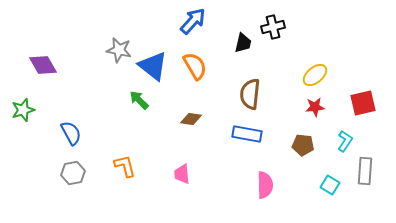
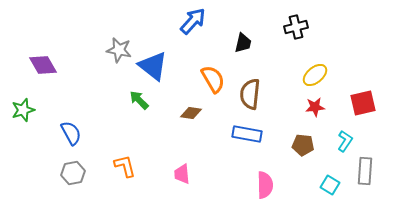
black cross: moved 23 px right
orange semicircle: moved 18 px right, 13 px down
brown diamond: moved 6 px up
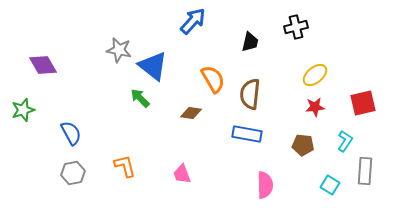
black trapezoid: moved 7 px right, 1 px up
green arrow: moved 1 px right, 2 px up
pink trapezoid: rotated 15 degrees counterclockwise
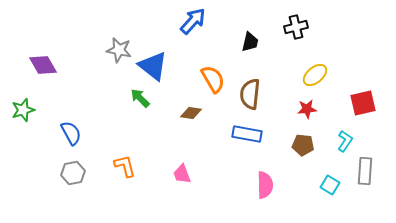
red star: moved 8 px left, 2 px down
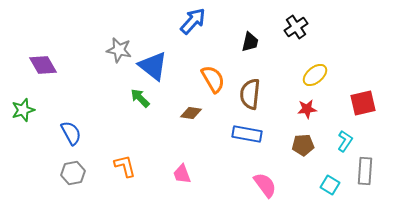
black cross: rotated 20 degrees counterclockwise
brown pentagon: rotated 10 degrees counterclockwise
pink semicircle: rotated 36 degrees counterclockwise
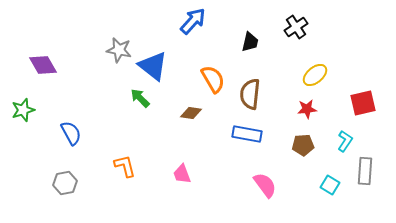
gray hexagon: moved 8 px left, 10 px down
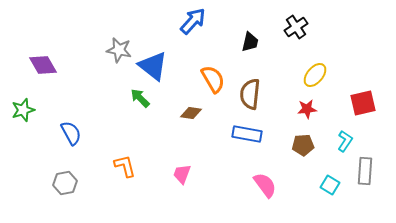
yellow ellipse: rotated 10 degrees counterclockwise
pink trapezoid: rotated 40 degrees clockwise
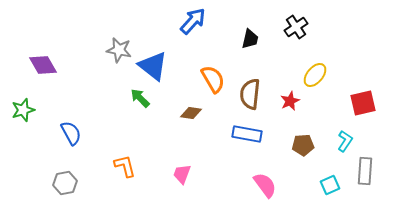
black trapezoid: moved 3 px up
red star: moved 17 px left, 8 px up; rotated 18 degrees counterclockwise
cyan square: rotated 36 degrees clockwise
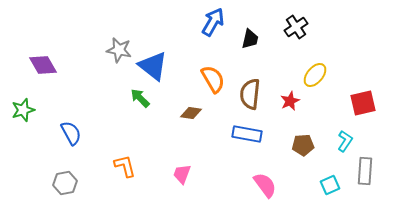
blue arrow: moved 20 px right, 1 px down; rotated 12 degrees counterclockwise
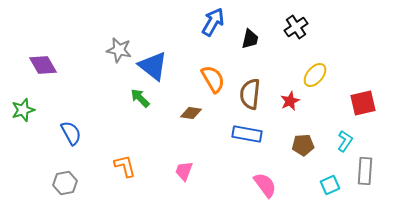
pink trapezoid: moved 2 px right, 3 px up
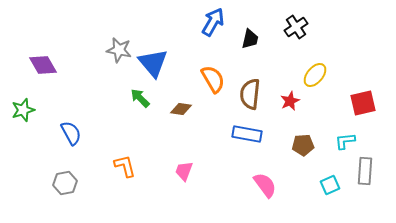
blue triangle: moved 3 px up; rotated 12 degrees clockwise
brown diamond: moved 10 px left, 4 px up
cyan L-shape: rotated 130 degrees counterclockwise
